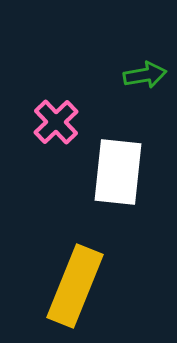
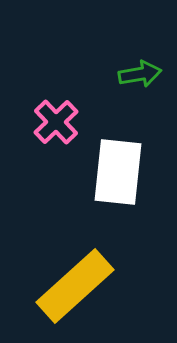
green arrow: moved 5 px left, 1 px up
yellow rectangle: rotated 26 degrees clockwise
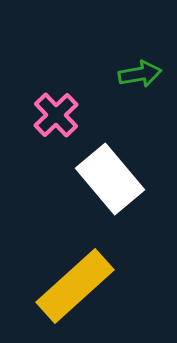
pink cross: moved 7 px up
white rectangle: moved 8 px left, 7 px down; rotated 46 degrees counterclockwise
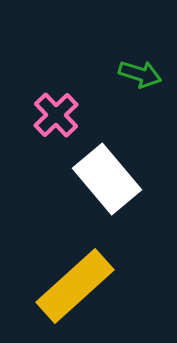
green arrow: rotated 27 degrees clockwise
white rectangle: moved 3 px left
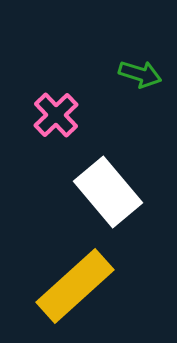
white rectangle: moved 1 px right, 13 px down
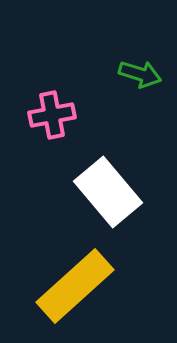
pink cross: moved 4 px left; rotated 33 degrees clockwise
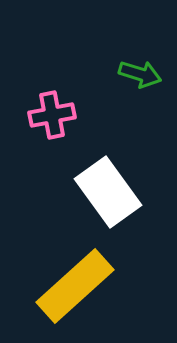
white rectangle: rotated 4 degrees clockwise
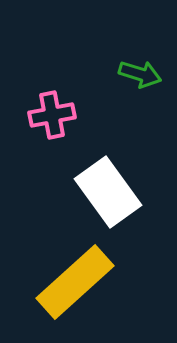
yellow rectangle: moved 4 px up
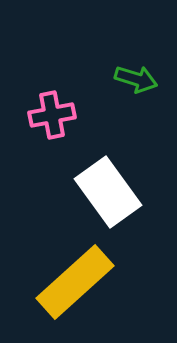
green arrow: moved 4 px left, 5 px down
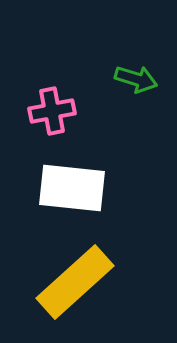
pink cross: moved 4 px up
white rectangle: moved 36 px left, 4 px up; rotated 48 degrees counterclockwise
